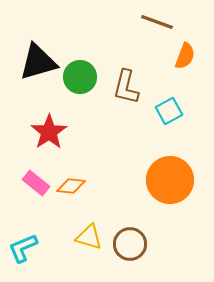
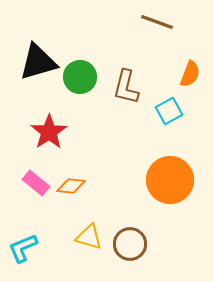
orange semicircle: moved 5 px right, 18 px down
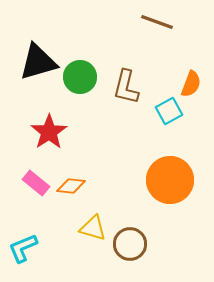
orange semicircle: moved 1 px right, 10 px down
yellow triangle: moved 4 px right, 9 px up
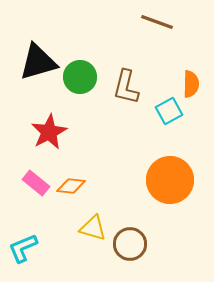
orange semicircle: rotated 20 degrees counterclockwise
red star: rotated 6 degrees clockwise
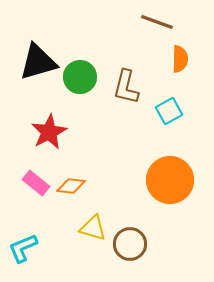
orange semicircle: moved 11 px left, 25 px up
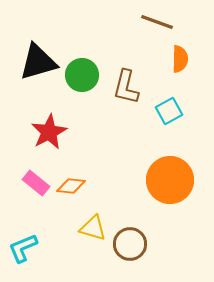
green circle: moved 2 px right, 2 px up
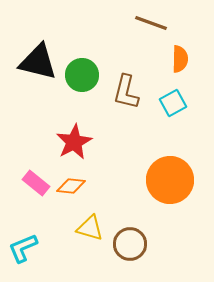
brown line: moved 6 px left, 1 px down
black triangle: rotated 30 degrees clockwise
brown L-shape: moved 5 px down
cyan square: moved 4 px right, 8 px up
red star: moved 25 px right, 10 px down
yellow triangle: moved 3 px left
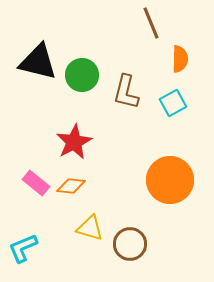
brown line: rotated 48 degrees clockwise
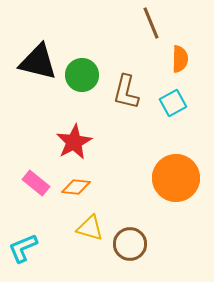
orange circle: moved 6 px right, 2 px up
orange diamond: moved 5 px right, 1 px down
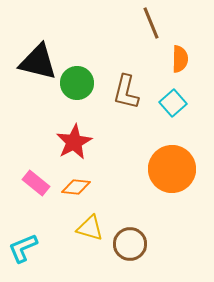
green circle: moved 5 px left, 8 px down
cyan square: rotated 12 degrees counterclockwise
orange circle: moved 4 px left, 9 px up
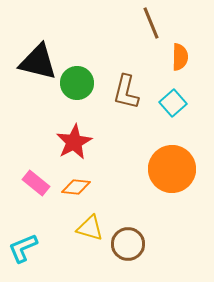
orange semicircle: moved 2 px up
brown circle: moved 2 px left
